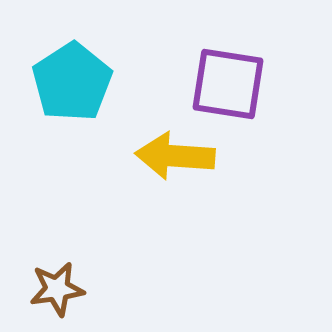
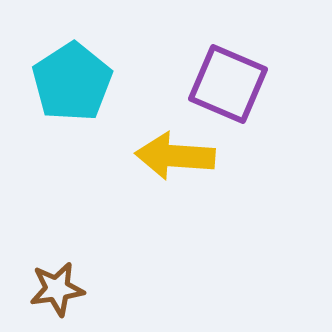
purple square: rotated 14 degrees clockwise
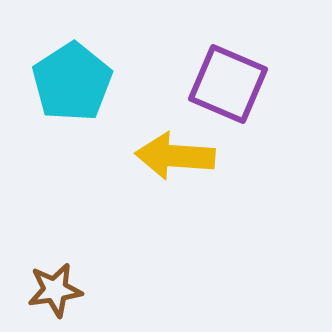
brown star: moved 2 px left, 1 px down
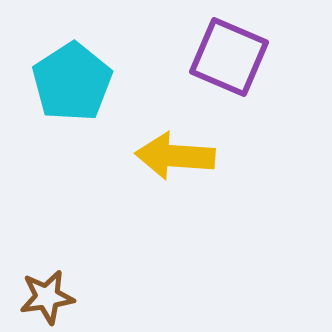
purple square: moved 1 px right, 27 px up
brown star: moved 8 px left, 7 px down
